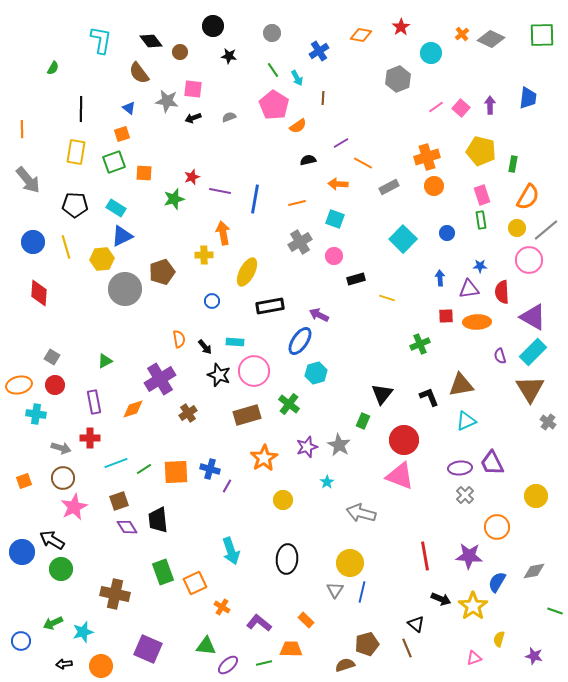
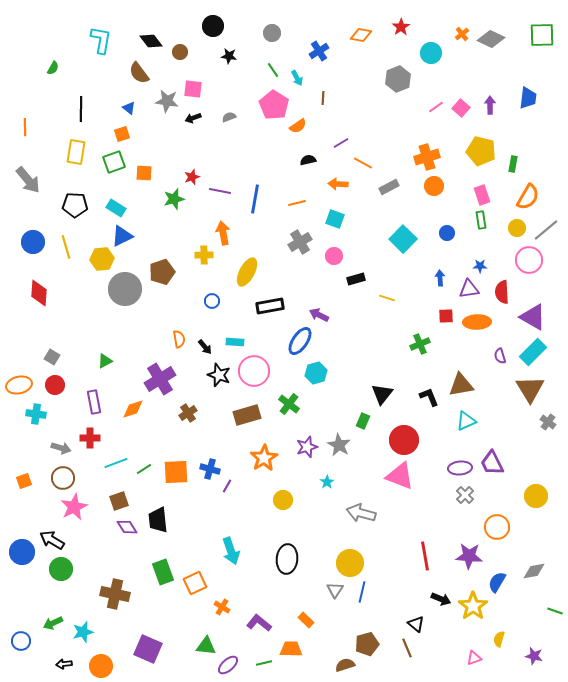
orange line at (22, 129): moved 3 px right, 2 px up
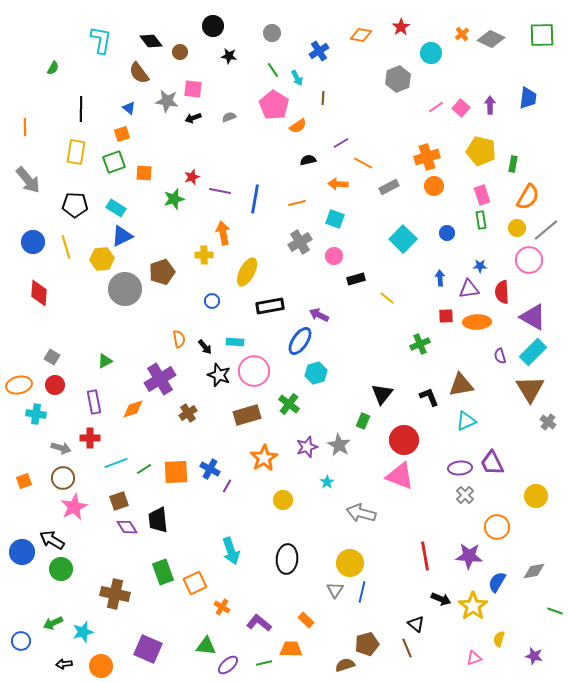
yellow line at (387, 298): rotated 21 degrees clockwise
blue cross at (210, 469): rotated 12 degrees clockwise
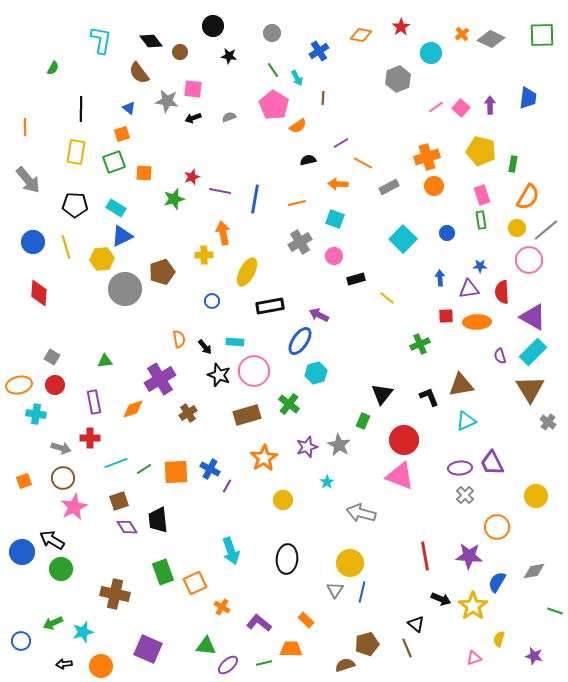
green triangle at (105, 361): rotated 21 degrees clockwise
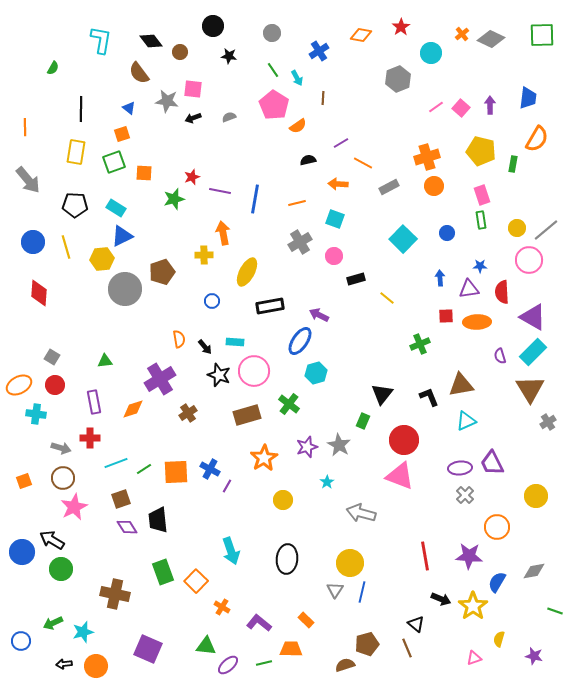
orange semicircle at (528, 197): moved 9 px right, 58 px up
orange ellipse at (19, 385): rotated 15 degrees counterclockwise
gray cross at (548, 422): rotated 21 degrees clockwise
brown square at (119, 501): moved 2 px right, 2 px up
orange square at (195, 583): moved 1 px right, 2 px up; rotated 20 degrees counterclockwise
orange circle at (101, 666): moved 5 px left
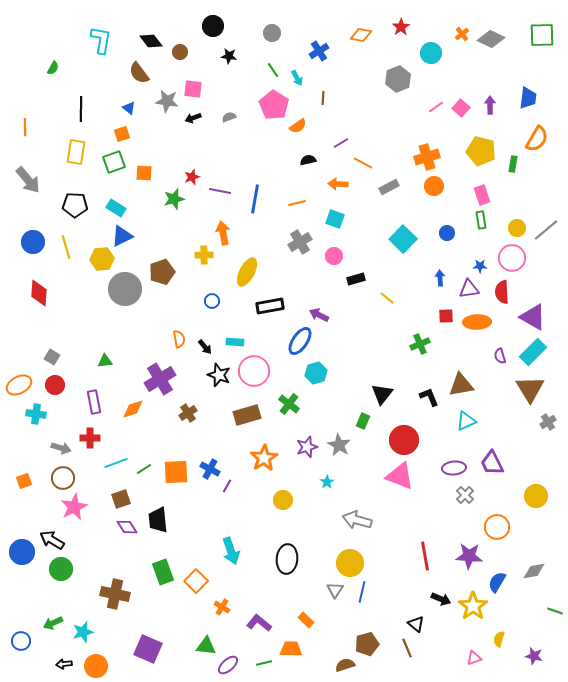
pink circle at (529, 260): moved 17 px left, 2 px up
purple ellipse at (460, 468): moved 6 px left
gray arrow at (361, 513): moved 4 px left, 7 px down
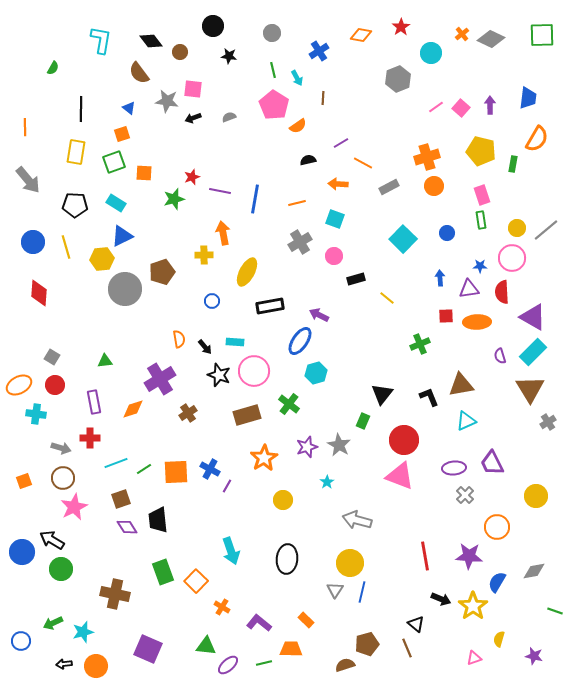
green line at (273, 70): rotated 21 degrees clockwise
cyan rectangle at (116, 208): moved 5 px up
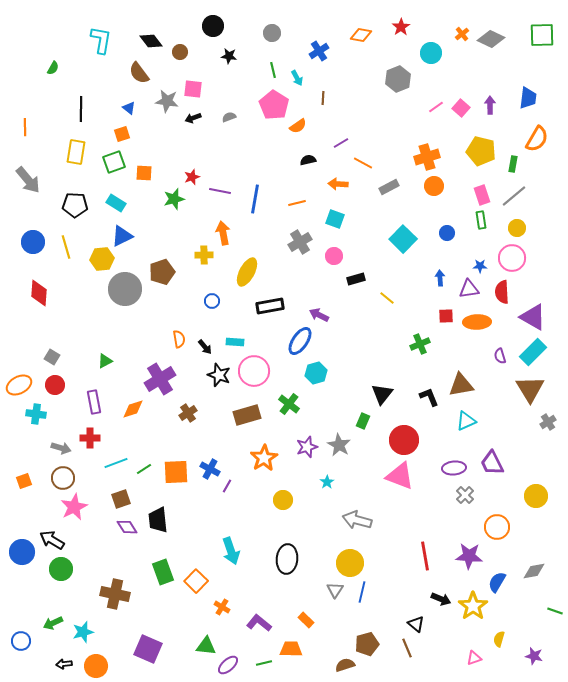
gray line at (546, 230): moved 32 px left, 34 px up
green triangle at (105, 361): rotated 21 degrees counterclockwise
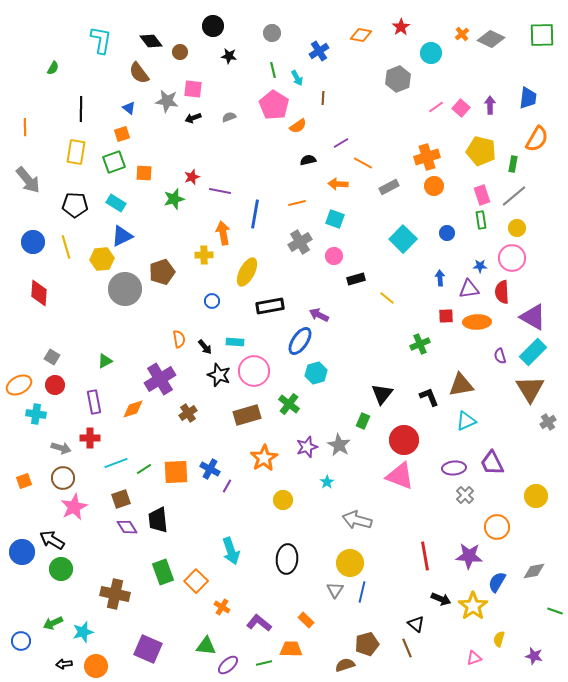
blue line at (255, 199): moved 15 px down
